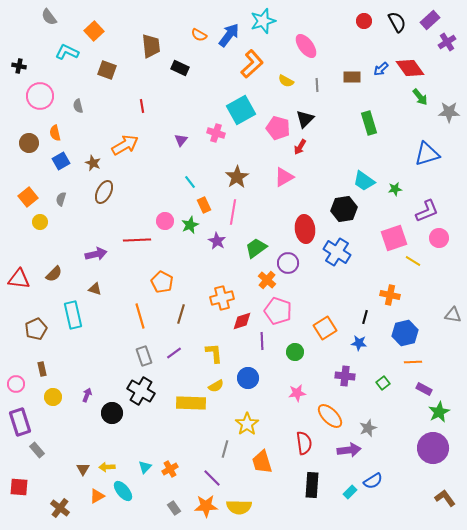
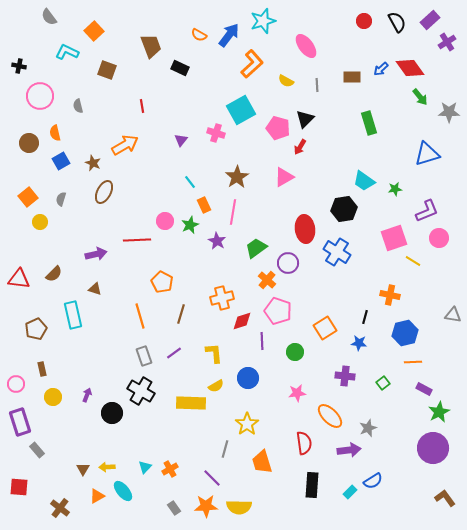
brown trapezoid at (151, 46): rotated 15 degrees counterclockwise
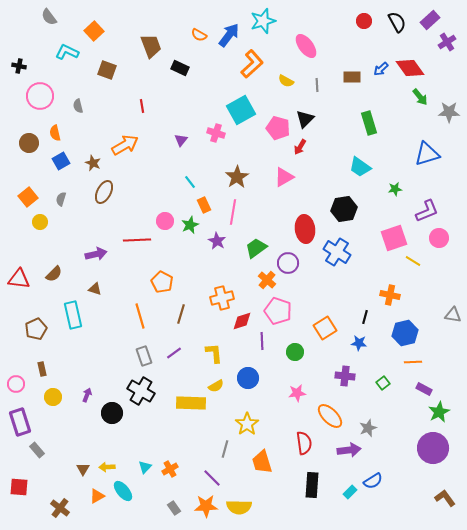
cyan trapezoid at (364, 181): moved 4 px left, 14 px up
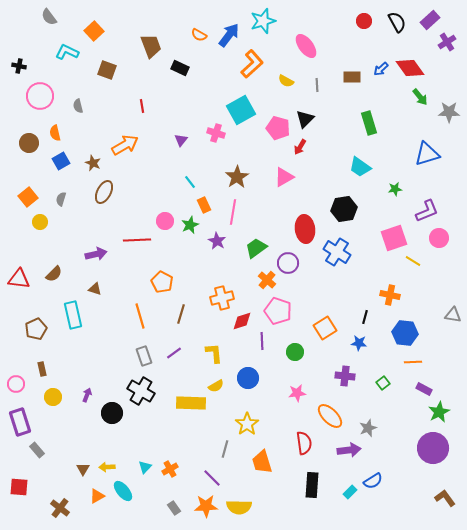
blue hexagon at (405, 333): rotated 20 degrees clockwise
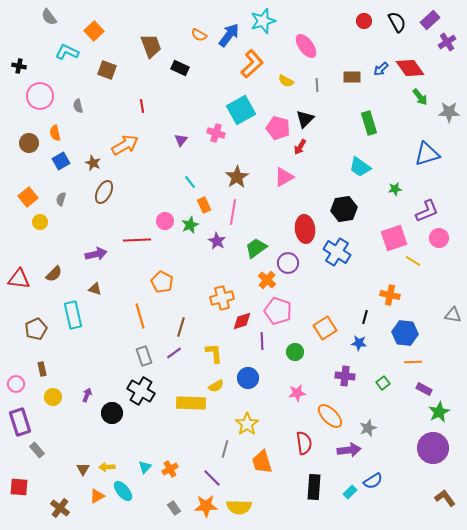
brown line at (181, 314): moved 13 px down
black rectangle at (312, 485): moved 2 px right, 2 px down
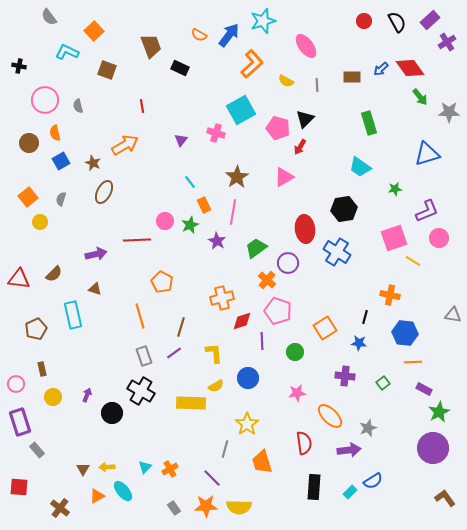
pink circle at (40, 96): moved 5 px right, 4 px down
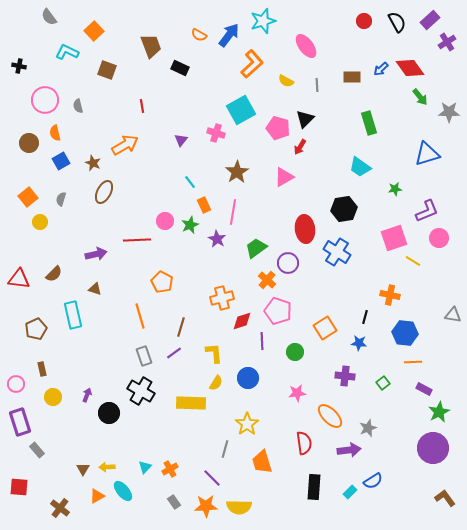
brown star at (237, 177): moved 5 px up
purple star at (217, 241): moved 2 px up
yellow semicircle at (216, 386): moved 3 px up; rotated 28 degrees counterclockwise
black circle at (112, 413): moved 3 px left
gray rectangle at (174, 508): moved 6 px up
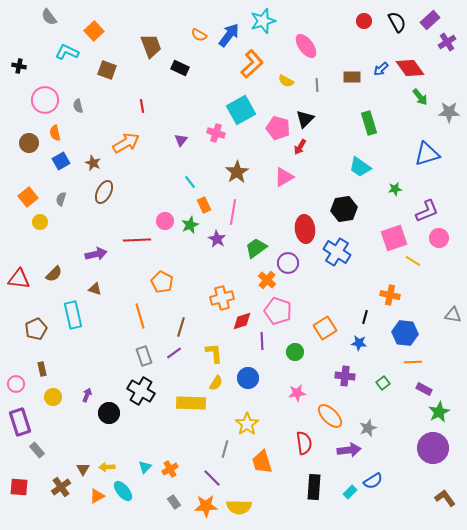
orange arrow at (125, 145): moved 1 px right, 2 px up
brown cross at (60, 508): moved 1 px right, 21 px up; rotated 18 degrees clockwise
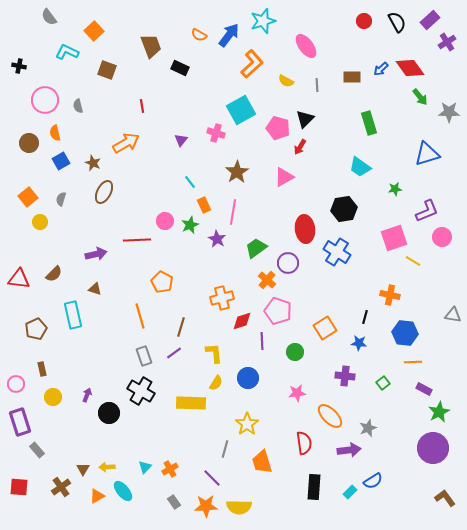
pink circle at (439, 238): moved 3 px right, 1 px up
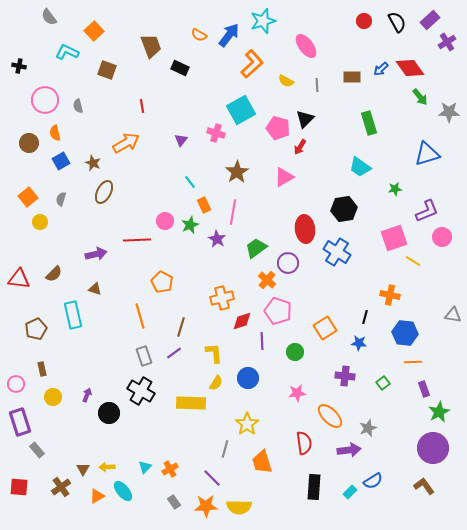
purple rectangle at (424, 389): rotated 42 degrees clockwise
brown L-shape at (445, 498): moved 21 px left, 12 px up
